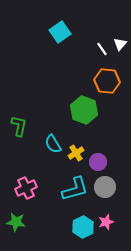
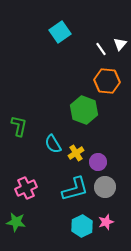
white line: moved 1 px left
cyan hexagon: moved 1 px left, 1 px up
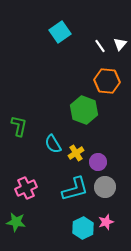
white line: moved 1 px left, 3 px up
cyan hexagon: moved 1 px right, 2 px down
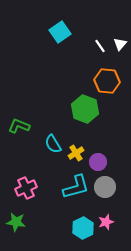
green hexagon: moved 1 px right, 1 px up
green L-shape: rotated 80 degrees counterclockwise
cyan L-shape: moved 1 px right, 2 px up
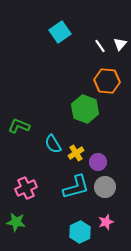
cyan hexagon: moved 3 px left, 4 px down
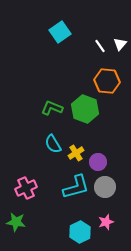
green L-shape: moved 33 px right, 18 px up
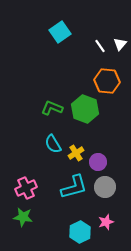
cyan L-shape: moved 2 px left
green star: moved 7 px right, 5 px up
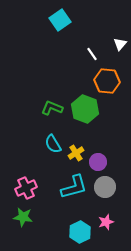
cyan square: moved 12 px up
white line: moved 8 px left, 8 px down
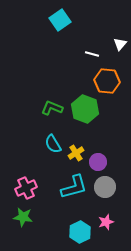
white line: rotated 40 degrees counterclockwise
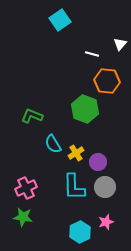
green L-shape: moved 20 px left, 8 px down
cyan L-shape: rotated 104 degrees clockwise
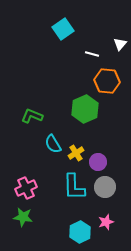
cyan square: moved 3 px right, 9 px down
green hexagon: rotated 16 degrees clockwise
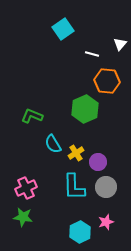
gray circle: moved 1 px right
